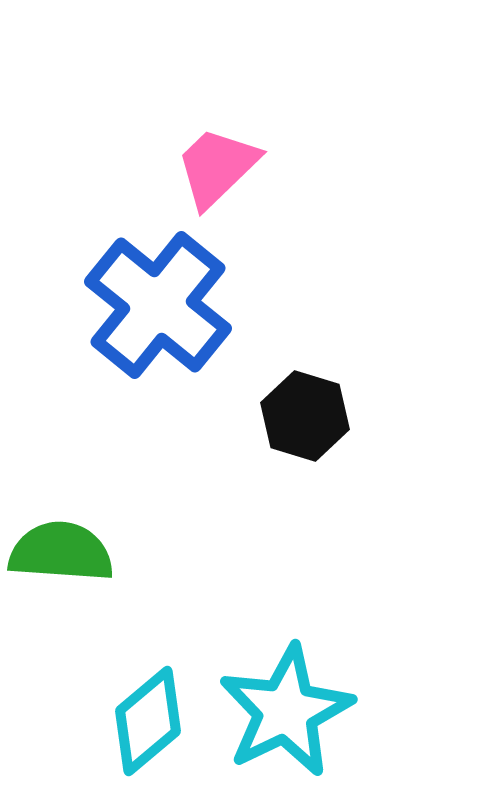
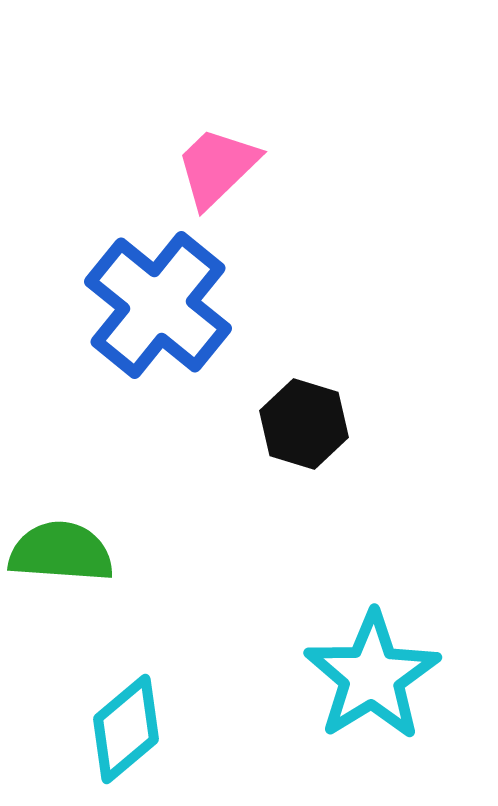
black hexagon: moved 1 px left, 8 px down
cyan star: moved 86 px right, 35 px up; rotated 6 degrees counterclockwise
cyan diamond: moved 22 px left, 8 px down
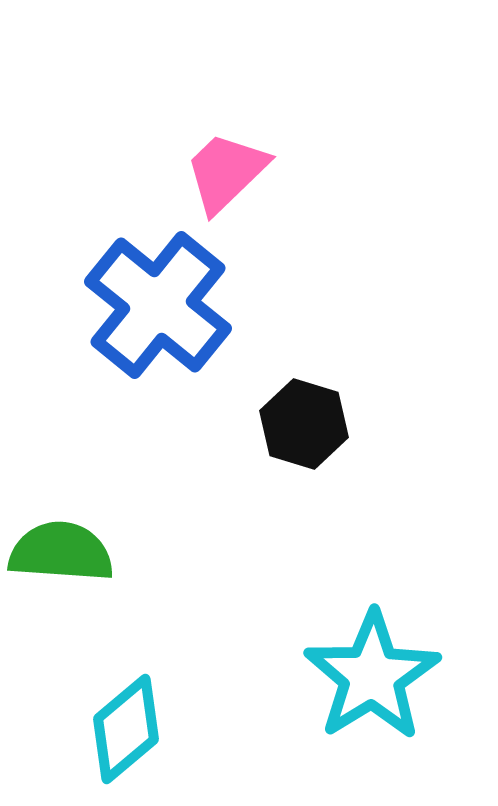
pink trapezoid: moved 9 px right, 5 px down
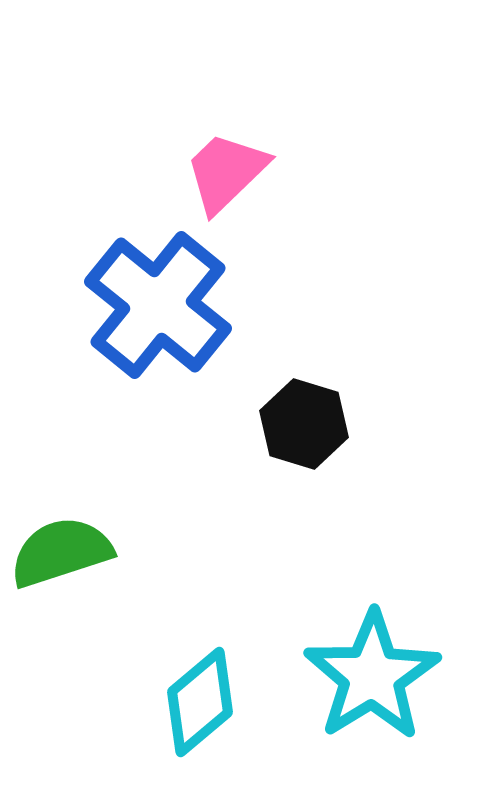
green semicircle: rotated 22 degrees counterclockwise
cyan diamond: moved 74 px right, 27 px up
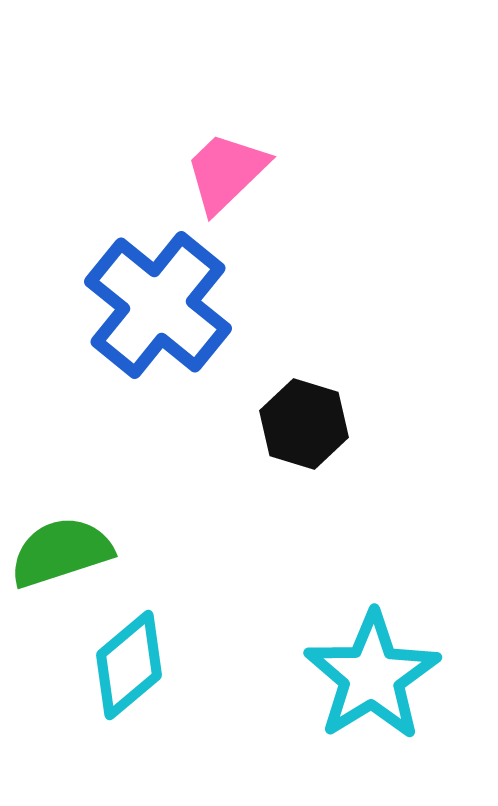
cyan diamond: moved 71 px left, 37 px up
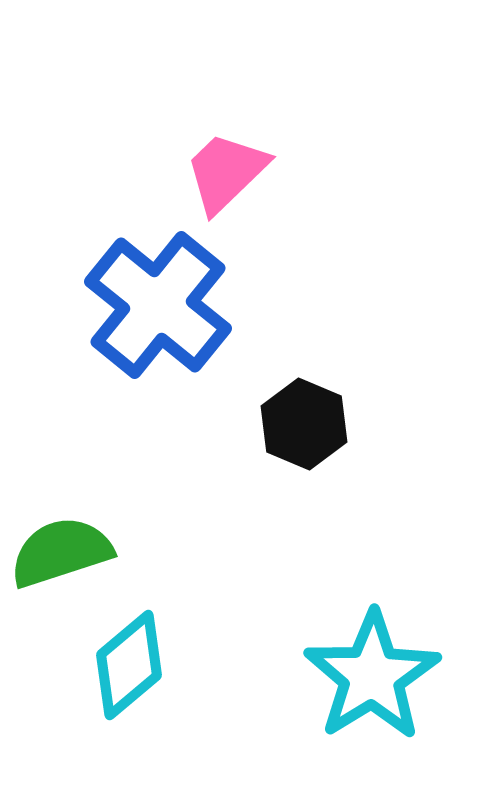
black hexagon: rotated 6 degrees clockwise
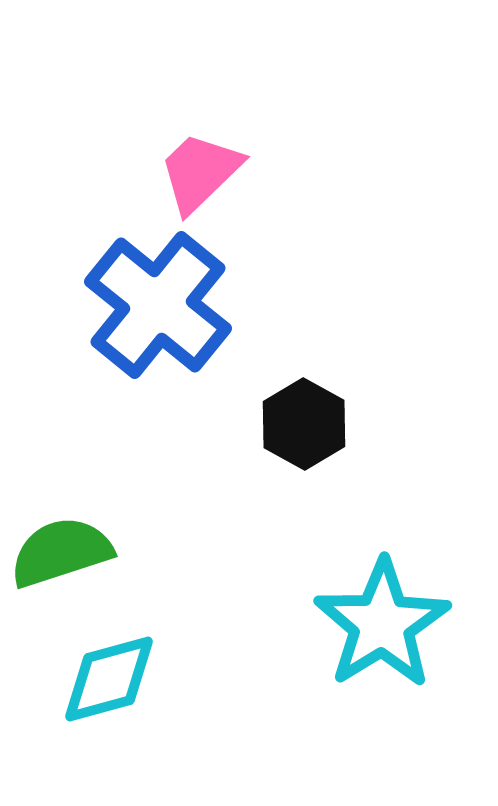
pink trapezoid: moved 26 px left
black hexagon: rotated 6 degrees clockwise
cyan diamond: moved 20 px left, 14 px down; rotated 25 degrees clockwise
cyan star: moved 10 px right, 52 px up
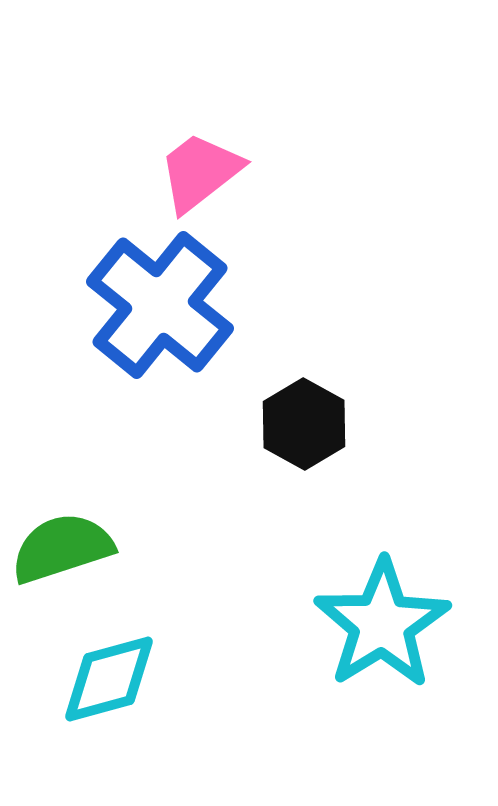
pink trapezoid: rotated 6 degrees clockwise
blue cross: moved 2 px right
green semicircle: moved 1 px right, 4 px up
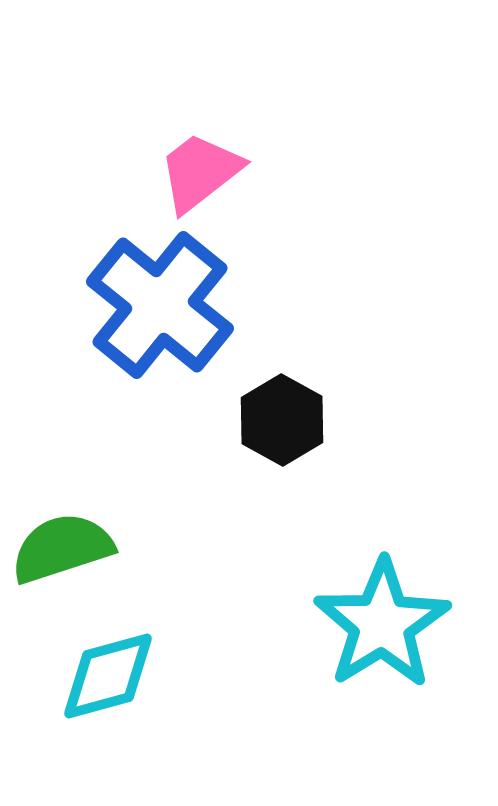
black hexagon: moved 22 px left, 4 px up
cyan diamond: moved 1 px left, 3 px up
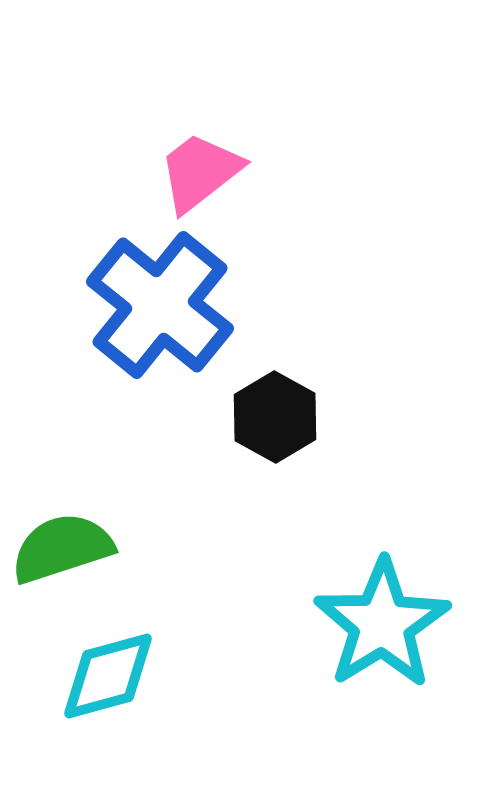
black hexagon: moved 7 px left, 3 px up
